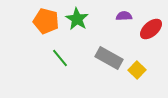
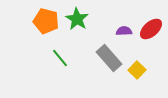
purple semicircle: moved 15 px down
gray rectangle: rotated 20 degrees clockwise
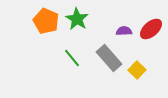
orange pentagon: rotated 10 degrees clockwise
green line: moved 12 px right
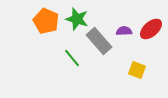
green star: rotated 15 degrees counterclockwise
gray rectangle: moved 10 px left, 17 px up
yellow square: rotated 24 degrees counterclockwise
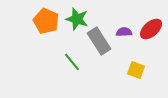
purple semicircle: moved 1 px down
gray rectangle: rotated 8 degrees clockwise
green line: moved 4 px down
yellow square: moved 1 px left
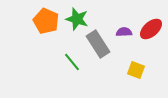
gray rectangle: moved 1 px left, 3 px down
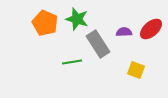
orange pentagon: moved 1 px left, 2 px down
green line: rotated 60 degrees counterclockwise
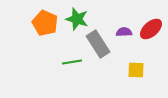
yellow square: rotated 18 degrees counterclockwise
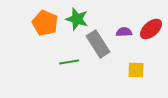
green line: moved 3 px left
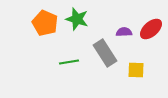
gray rectangle: moved 7 px right, 9 px down
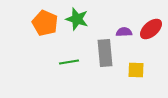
gray rectangle: rotated 28 degrees clockwise
